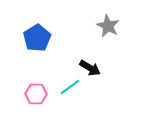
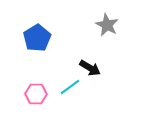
gray star: moved 1 px left, 1 px up
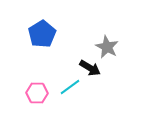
gray star: moved 22 px down
blue pentagon: moved 5 px right, 4 px up
pink hexagon: moved 1 px right, 1 px up
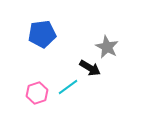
blue pentagon: rotated 24 degrees clockwise
cyan line: moved 2 px left
pink hexagon: rotated 20 degrees counterclockwise
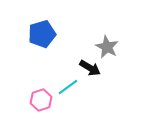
blue pentagon: rotated 8 degrees counterclockwise
pink hexagon: moved 4 px right, 7 px down
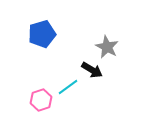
black arrow: moved 2 px right, 2 px down
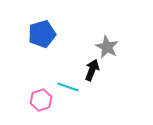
black arrow: rotated 100 degrees counterclockwise
cyan line: rotated 55 degrees clockwise
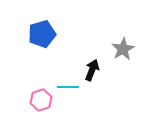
gray star: moved 16 px right, 2 px down; rotated 15 degrees clockwise
cyan line: rotated 20 degrees counterclockwise
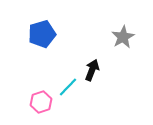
gray star: moved 12 px up
cyan line: rotated 45 degrees counterclockwise
pink hexagon: moved 2 px down
